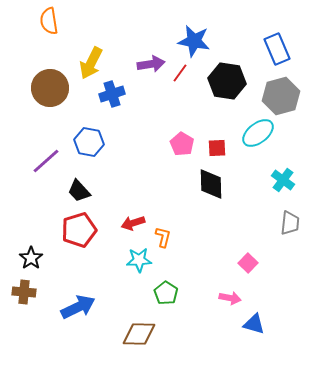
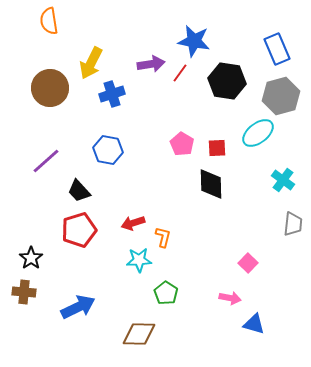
blue hexagon: moved 19 px right, 8 px down
gray trapezoid: moved 3 px right, 1 px down
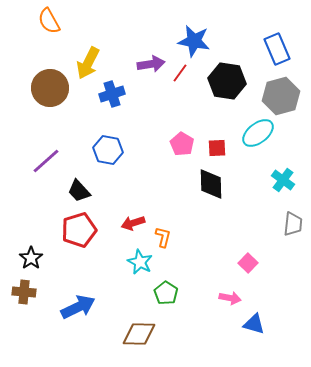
orange semicircle: rotated 20 degrees counterclockwise
yellow arrow: moved 3 px left
cyan star: moved 1 px right, 2 px down; rotated 30 degrees clockwise
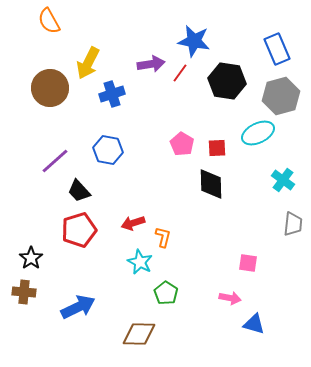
cyan ellipse: rotated 12 degrees clockwise
purple line: moved 9 px right
pink square: rotated 36 degrees counterclockwise
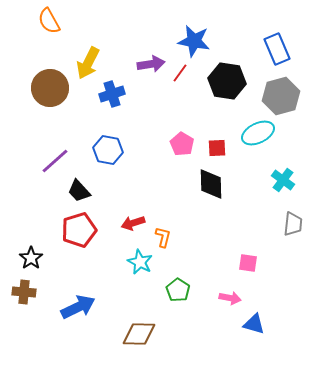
green pentagon: moved 12 px right, 3 px up
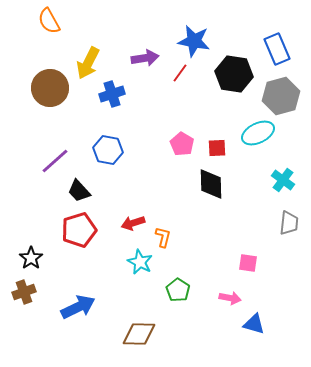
purple arrow: moved 6 px left, 6 px up
black hexagon: moved 7 px right, 7 px up
gray trapezoid: moved 4 px left, 1 px up
brown cross: rotated 25 degrees counterclockwise
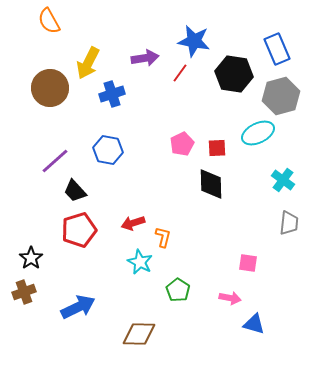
pink pentagon: rotated 15 degrees clockwise
black trapezoid: moved 4 px left
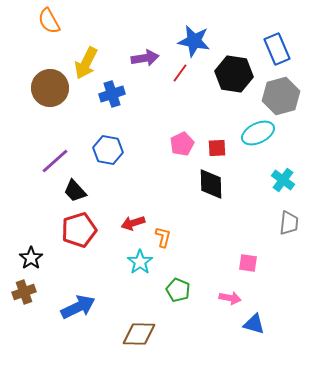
yellow arrow: moved 2 px left
cyan star: rotated 10 degrees clockwise
green pentagon: rotated 10 degrees counterclockwise
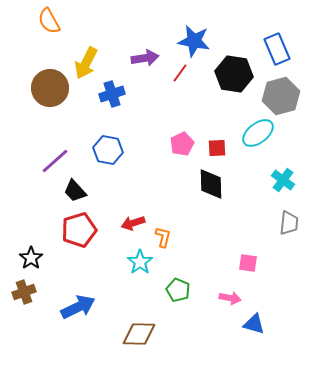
cyan ellipse: rotated 12 degrees counterclockwise
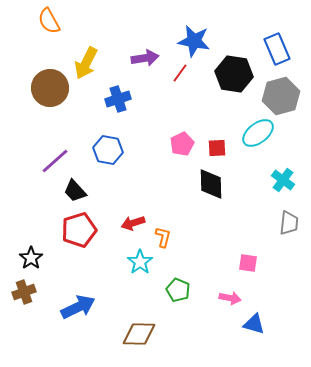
blue cross: moved 6 px right, 5 px down
